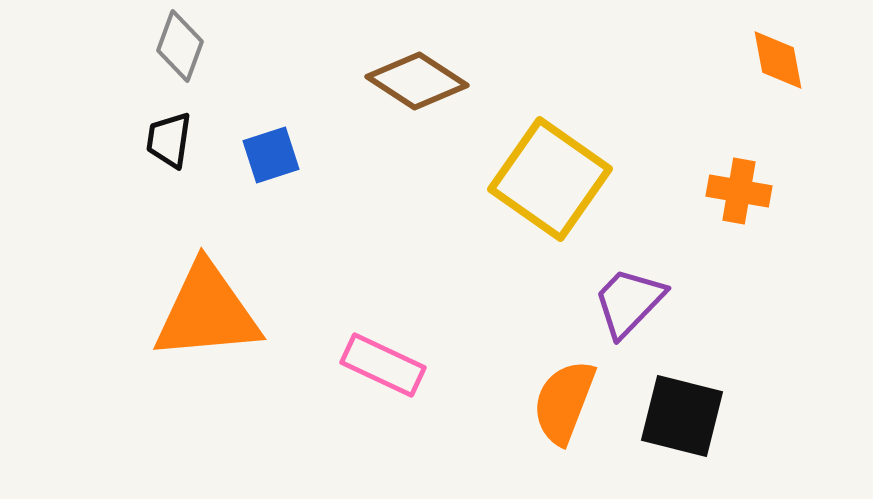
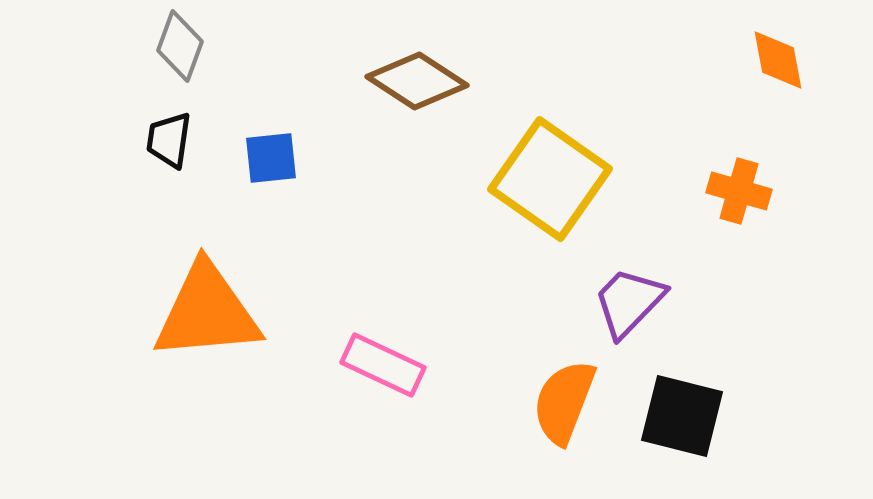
blue square: moved 3 px down; rotated 12 degrees clockwise
orange cross: rotated 6 degrees clockwise
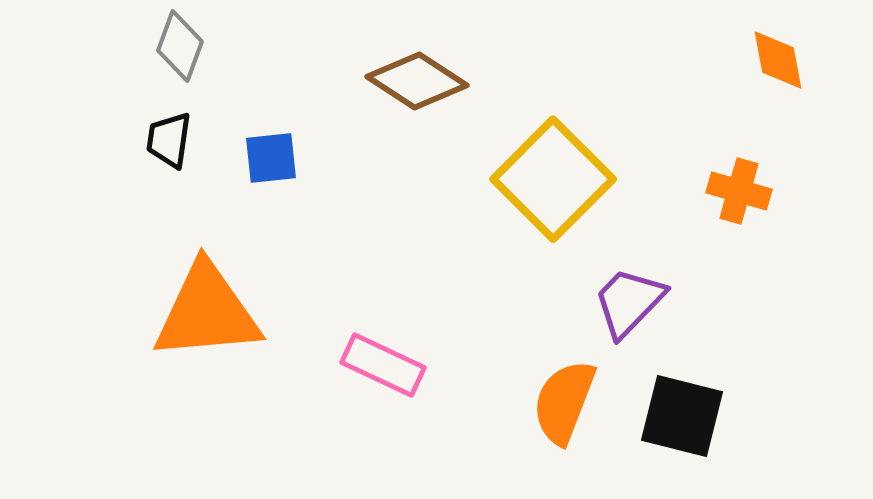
yellow square: moved 3 px right; rotated 10 degrees clockwise
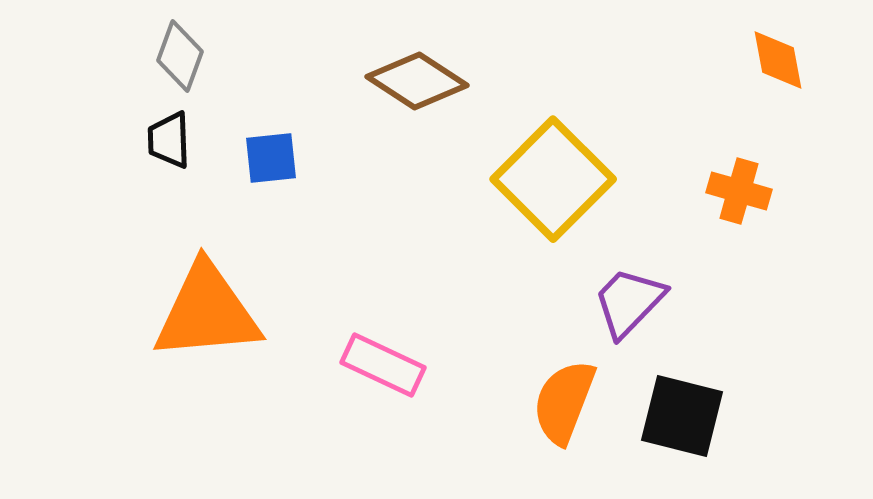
gray diamond: moved 10 px down
black trapezoid: rotated 10 degrees counterclockwise
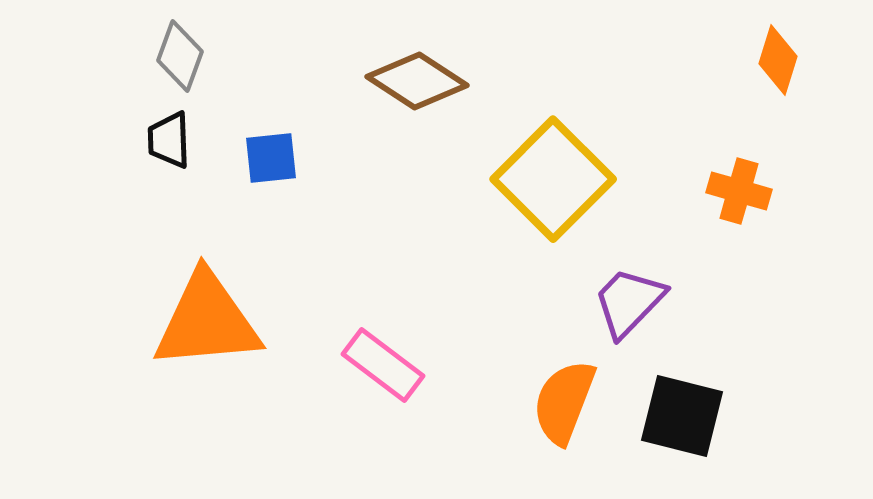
orange diamond: rotated 28 degrees clockwise
orange triangle: moved 9 px down
pink rectangle: rotated 12 degrees clockwise
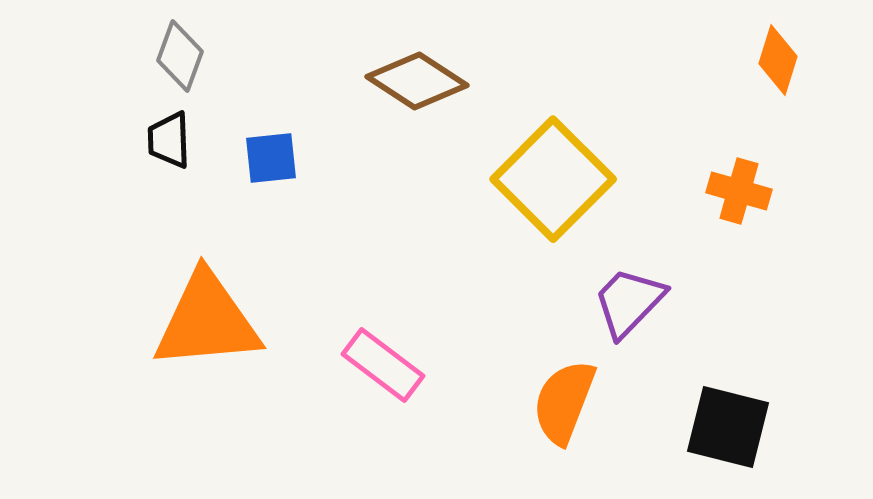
black square: moved 46 px right, 11 px down
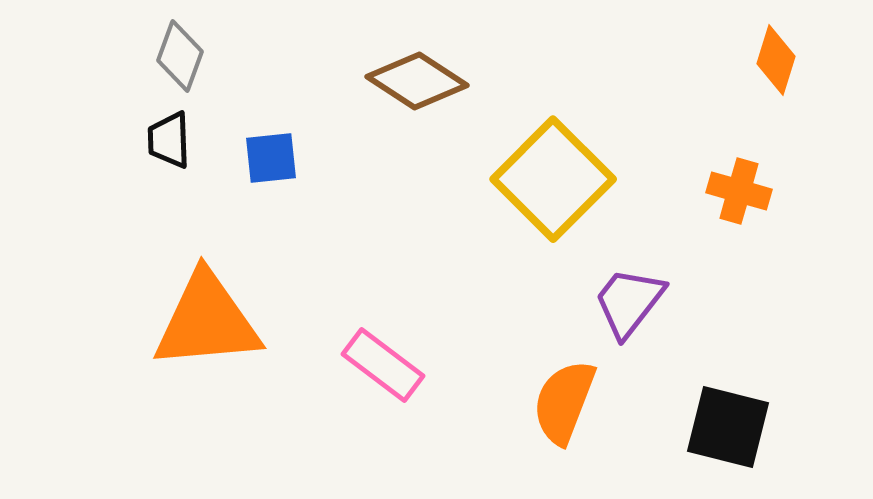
orange diamond: moved 2 px left
purple trapezoid: rotated 6 degrees counterclockwise
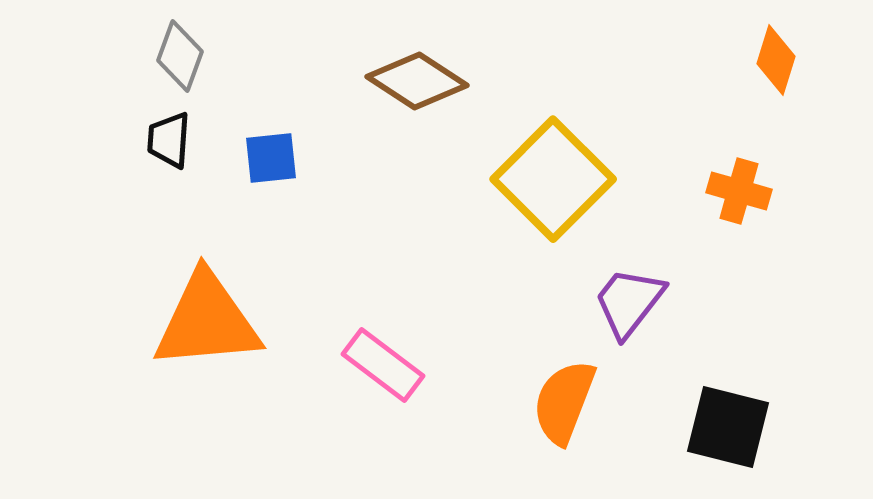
black trapezoid: rotated 6 degrees clockwise
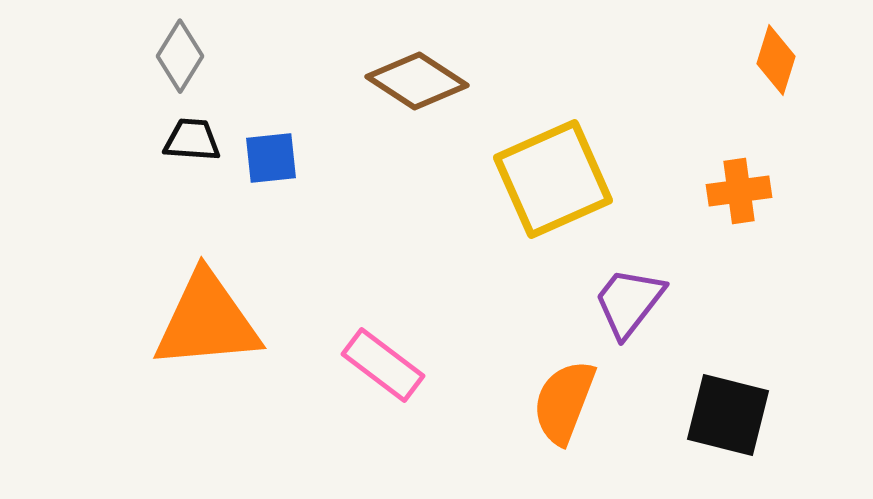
gray diamond: rotated 12 degrees clockwise
black trapezoid: moved 23 px right; rotated 90 degrees clockwise
yellow square: rotated 21 degrees clockwise
orange cross: rotated 24 degrees counterclockwise
black square: moved 12 px up
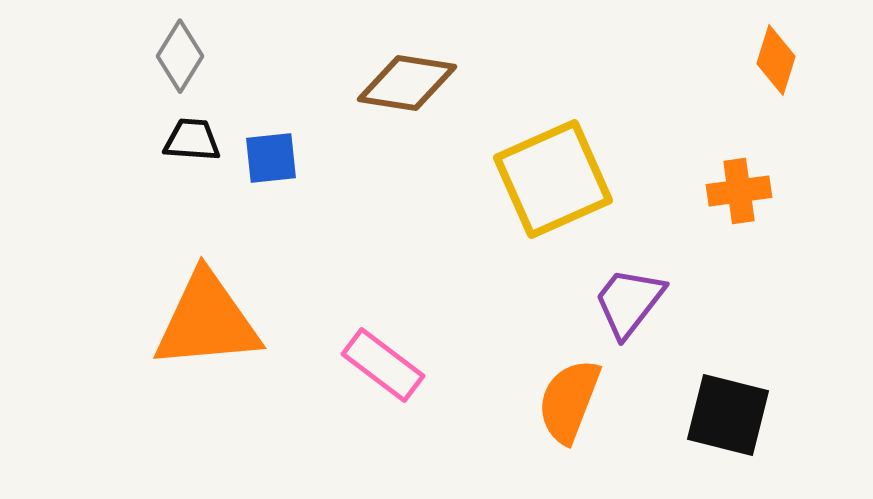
brown diamond: moved 10 px left, 2 px down; rotated 24 degrees counterclockwise
orange semicircle: moved 5 px right, 1 px up
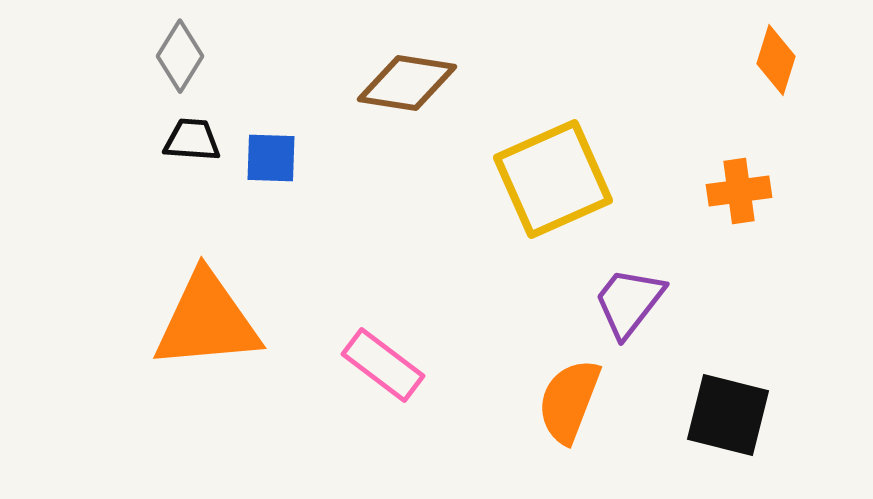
blue square: rotated 8 degrees clockwise
